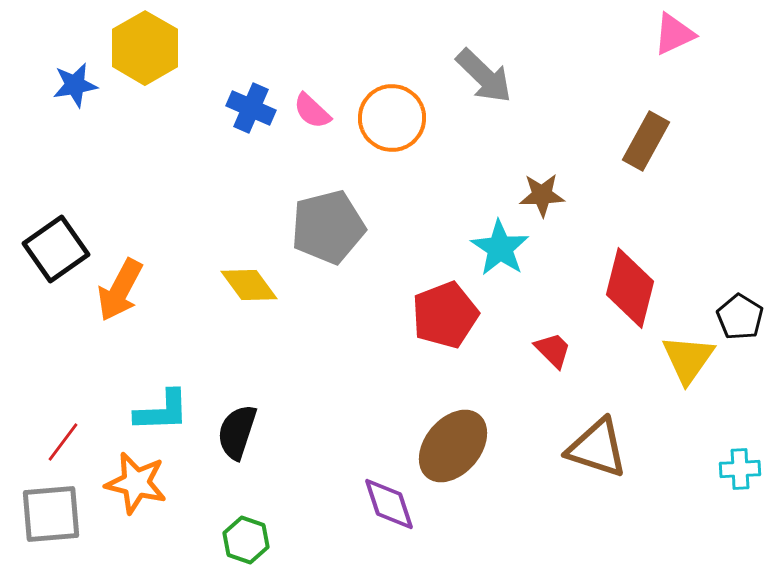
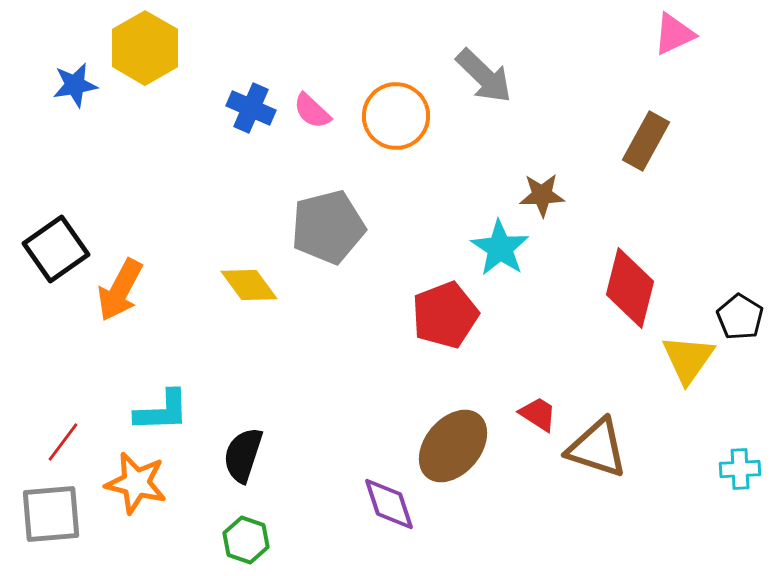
orange circle: moved 4 px right, 2 px up
red trapezoid: moved 15 px left, 64 px down; rotated 12 degrees counterclockwise
black semicircle: moved 6 px right, 23 px down
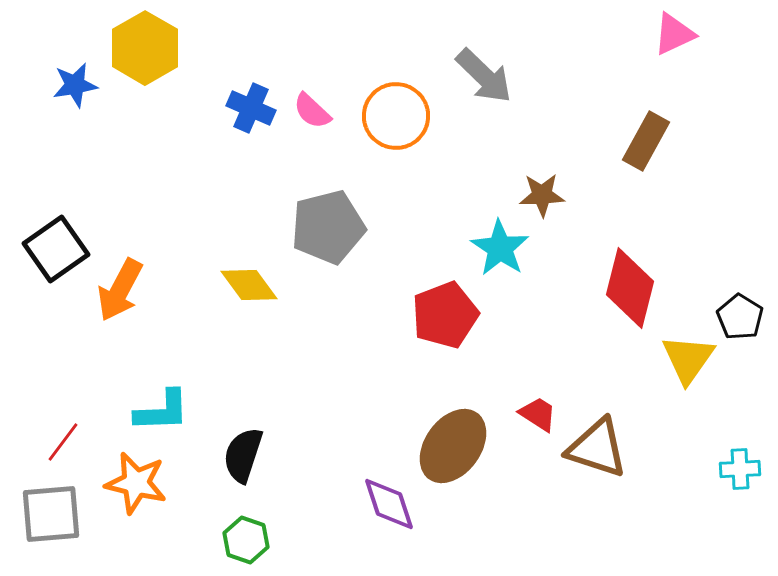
brown ellipse: rotated 4 degrees counterclockwise
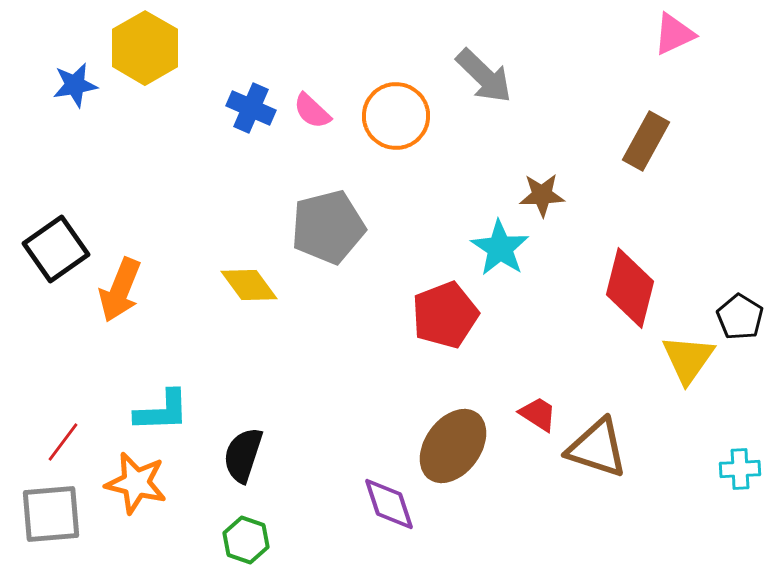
orange arrow: rotated 6 degrees counterclockwise
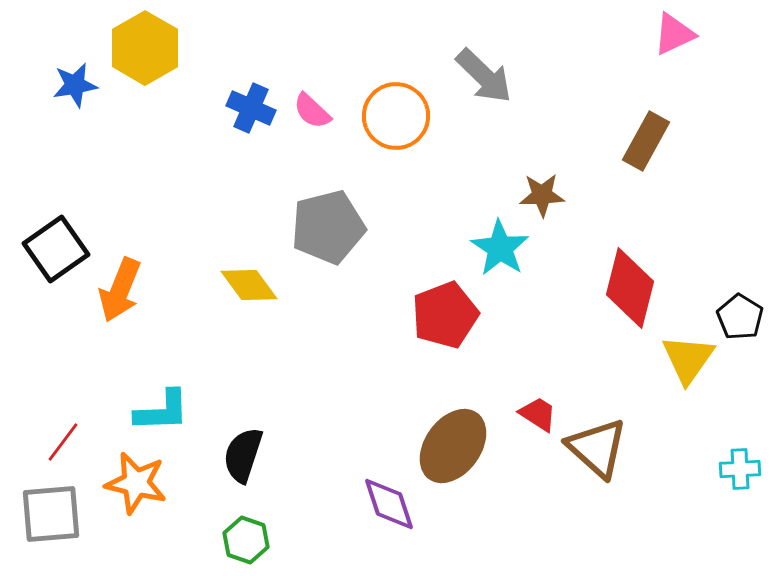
brown triangle: rotated 24 degrees clockwise
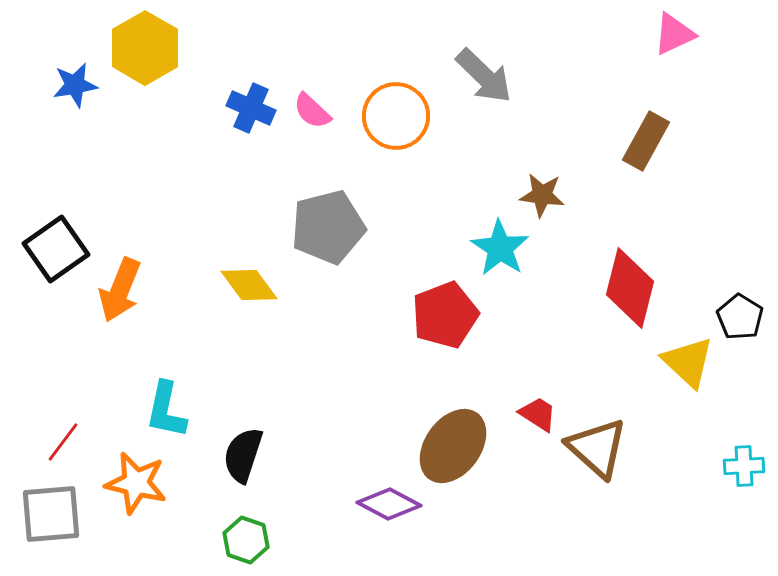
brown star: rotated 9 degrees clockwise
yellow triangle: moved 3 px down; rotated 22 degrees counterclockwise
cyan L-shape: moved 4 px right, 1 px up; rotated 104 degrees clockwise
cyan cross: moved 4 px right, 3 px up
purple diamond: rotated 44 degrees counterclockwise
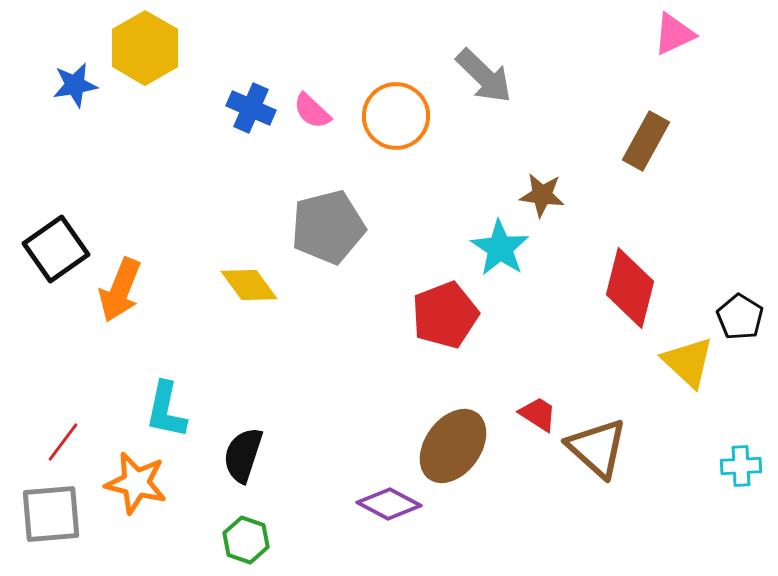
cyan cross: moved 3 px left
